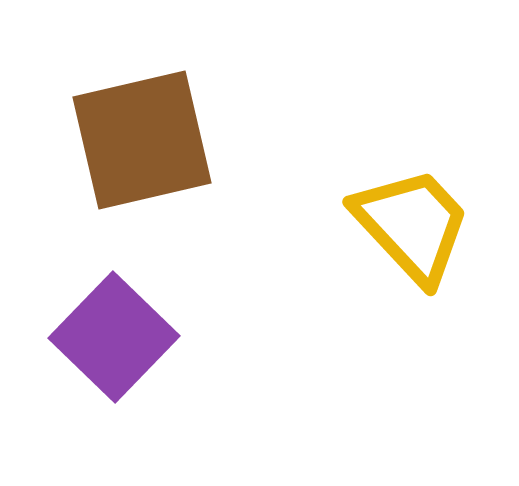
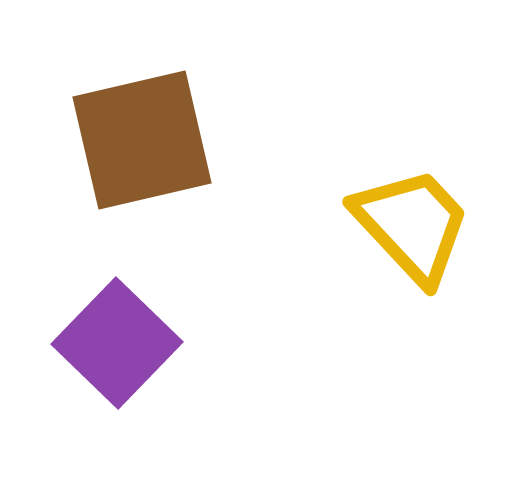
purple square: moved 3 px right, 6 px down
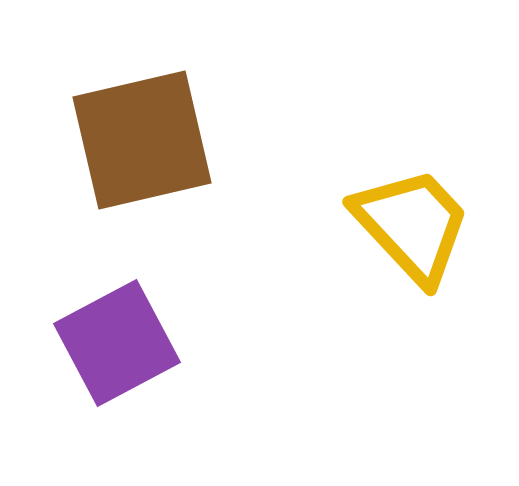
purple square: rotated 18 degrees clockwise
